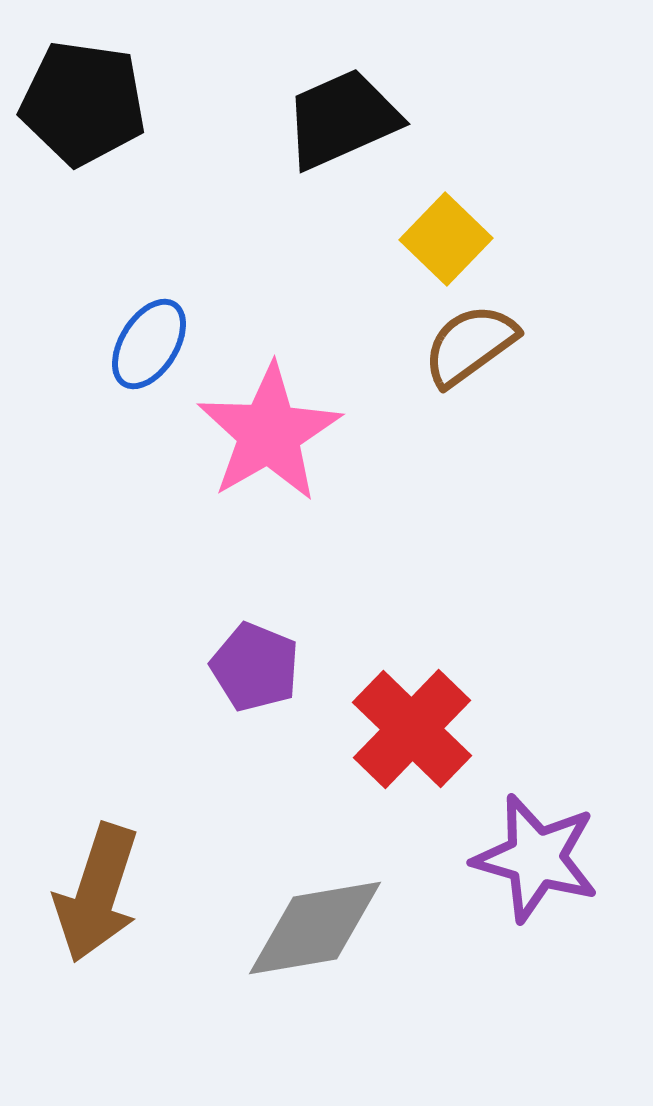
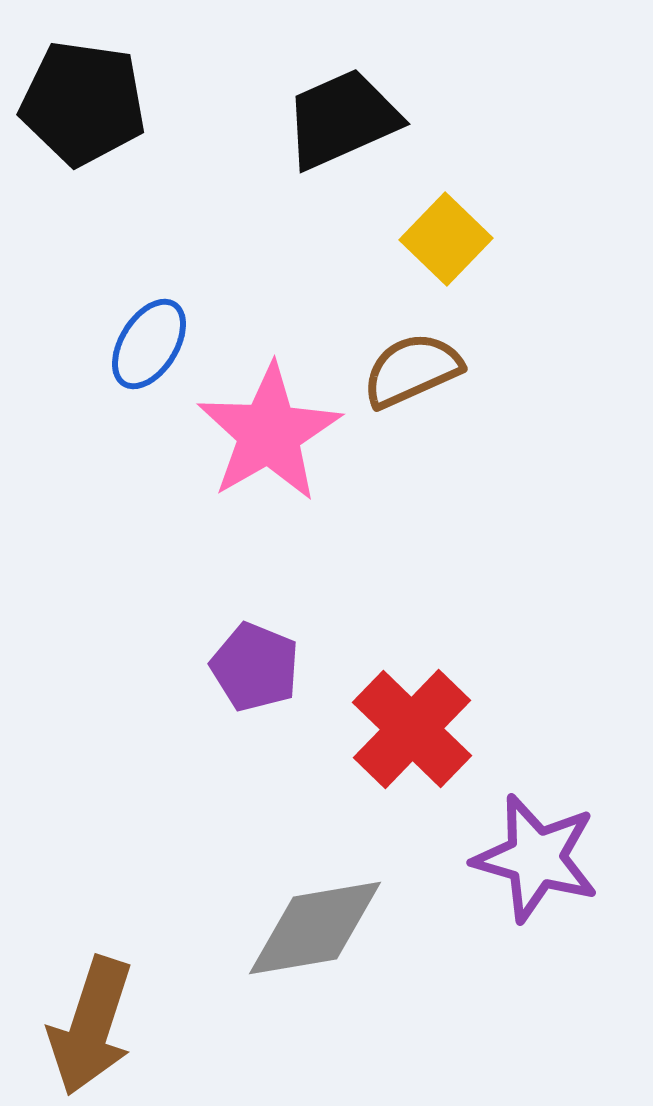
brown semicircle: moved 58 px left, 25 px down; rotated 12 degrees clockwise
brown arrow: moved 6 px left, 133 px down
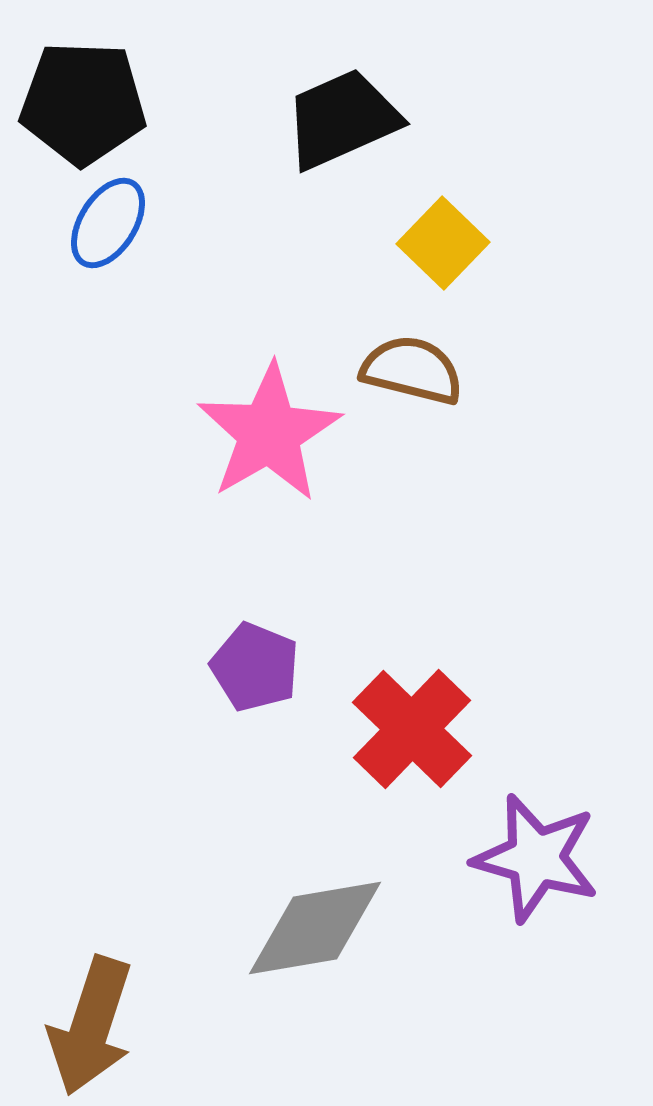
black pentagon: rotated 6 degrees counterclockwise
yellow square: moved 3 px left, 4 px down
blue ellipse: moved 41 px left, 121 px up
brown semicircle: rotated 38 degrees clockwise
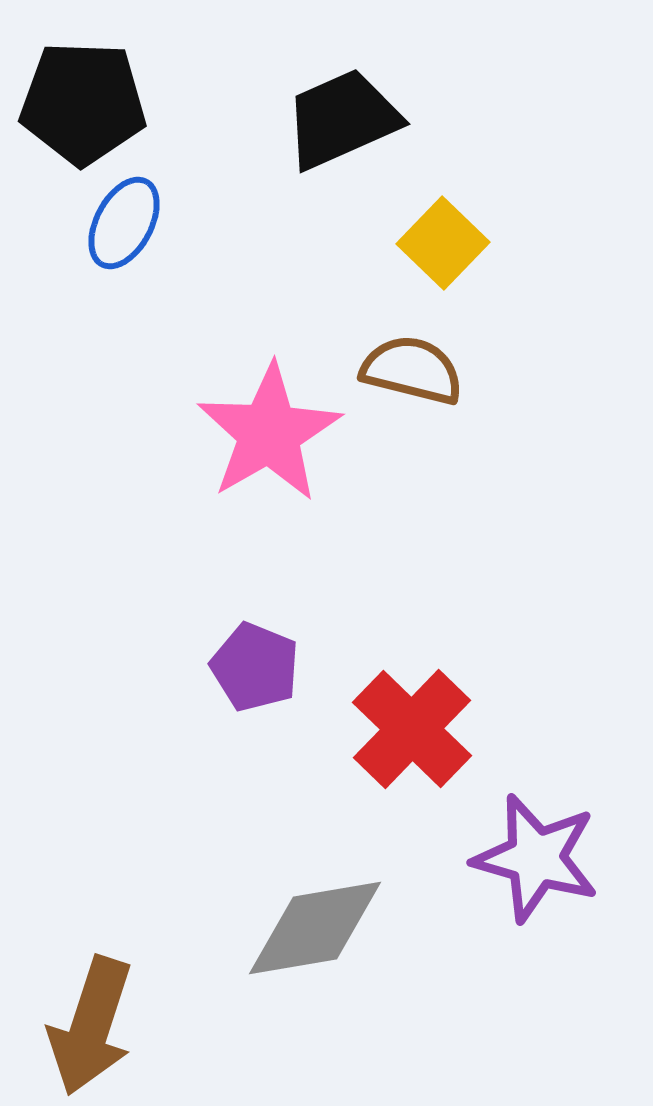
blue ellipse: moved 16 px right; rotated 4 degrees counterclockwise
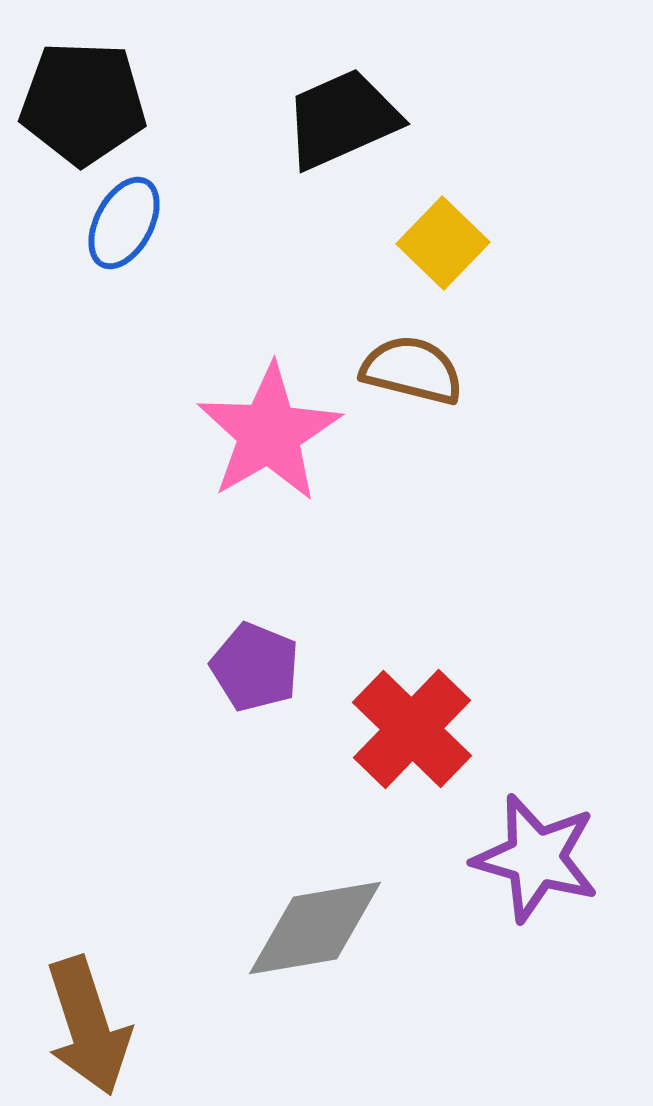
brown arrow: moved 3 px left; rotated 36 degrees counterclockwise
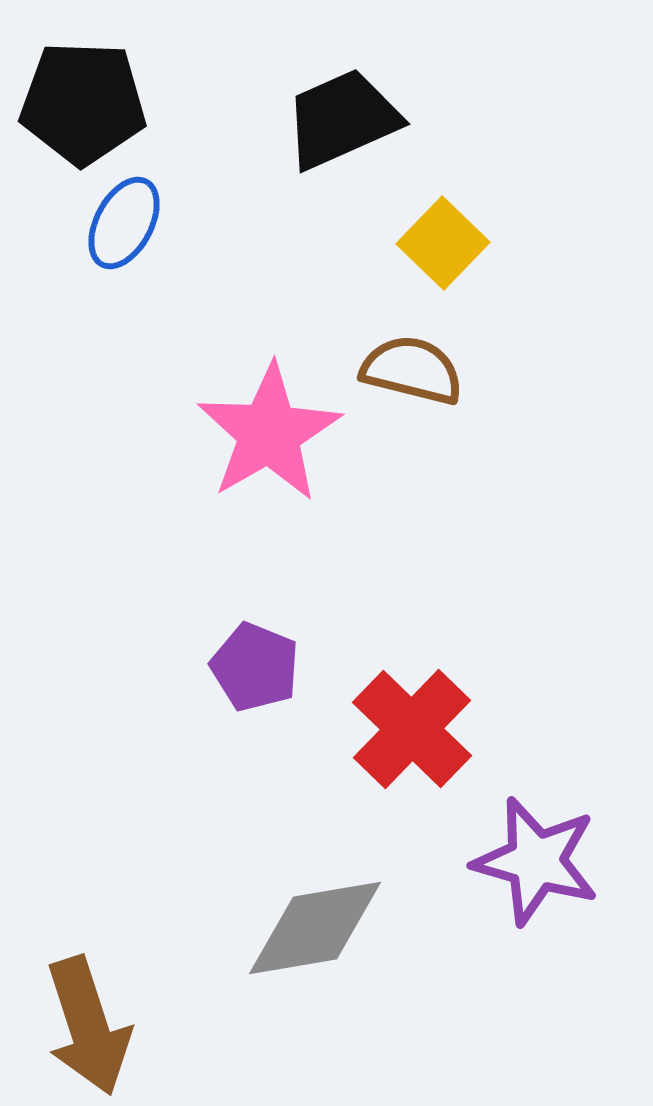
purple star: moved 3 px down
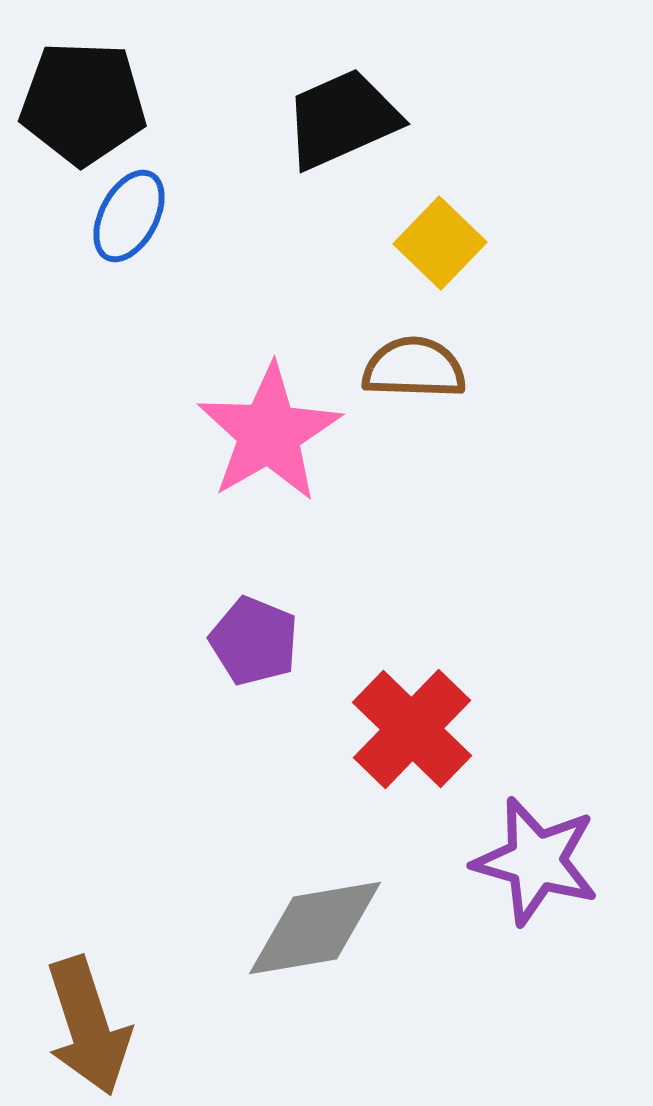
blue ellipse: moved 5 px right, 7 px up
yellow square: moved 3 px left
brown semicircle: moved 2 px right, 2 px up; rotated 12 degrees counterclockwise
purple pentagon: moved 1 px left, 26 px up
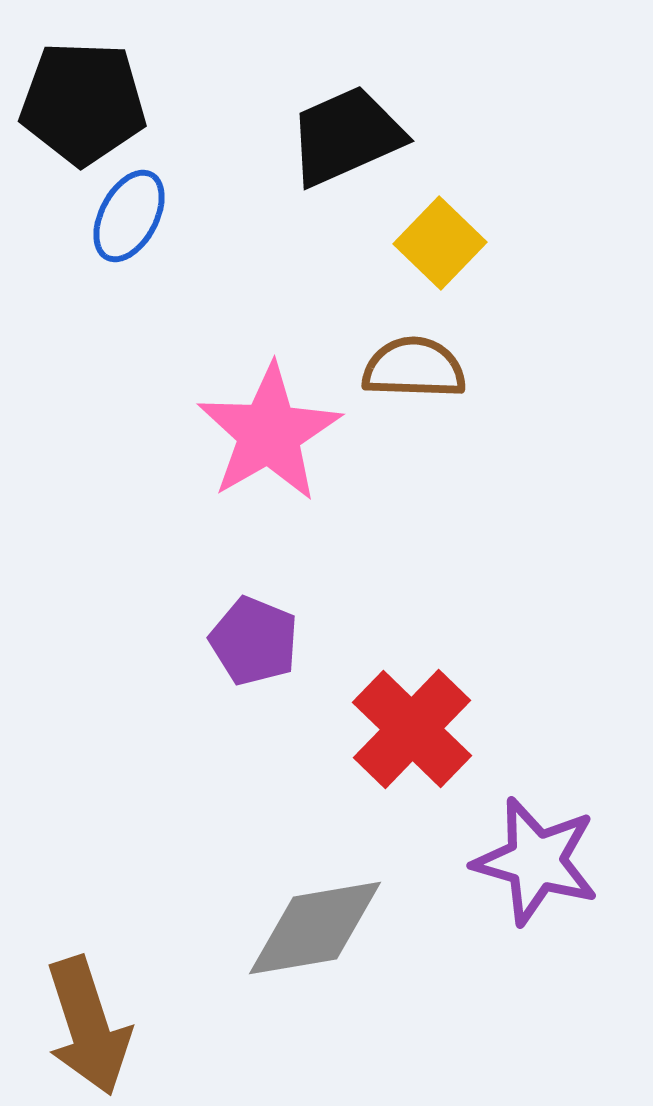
black trapezoid: moved 4 px right, 17 px down
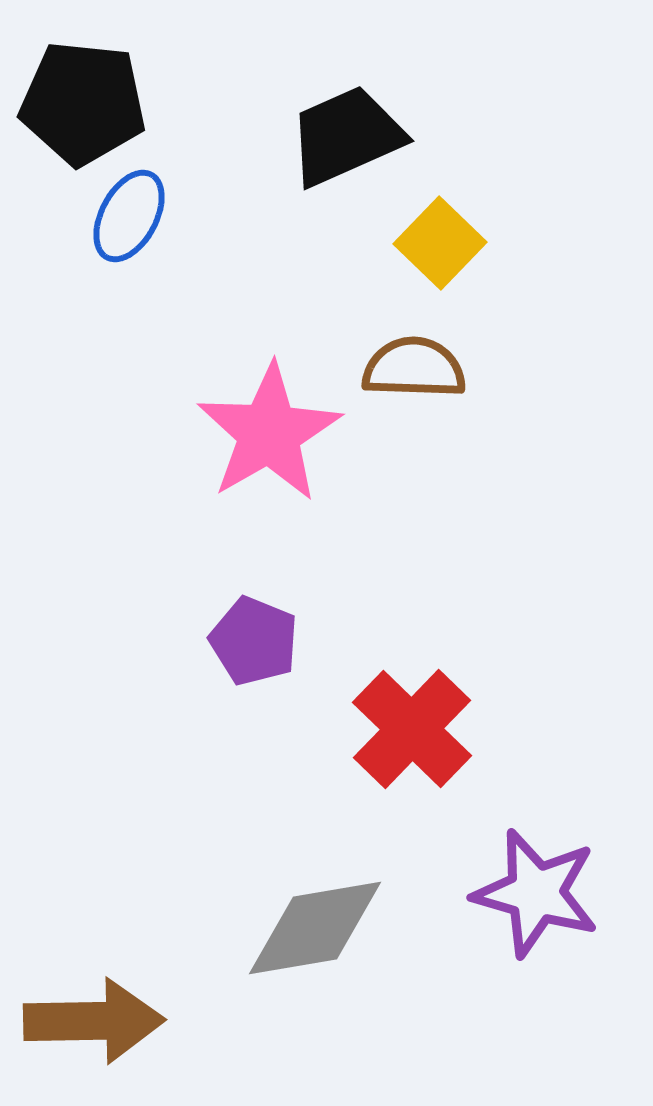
black pentagon: rotated 4 degrees clockwise
purple star: moved 32 px down
brown arrow: moved 6 px right, 5 px up; rotated 73 degrees counterclockwise
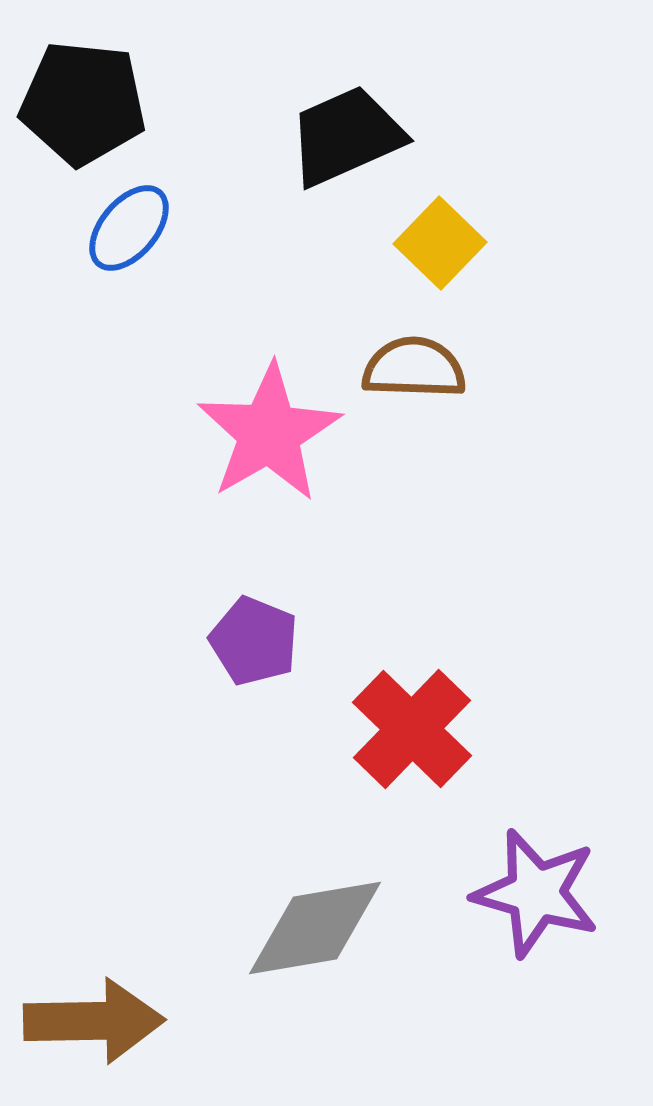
blue ellipse: moved 12 px down; rotated 12 degrees clockwise
